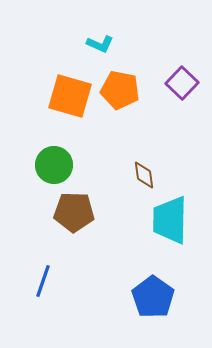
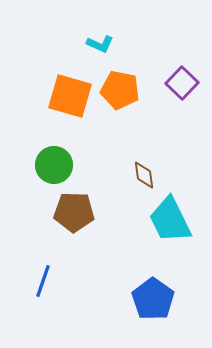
cyan trapezoid: rotated 27 degrees counterclockwise
blue pentagon: moved 2 px down
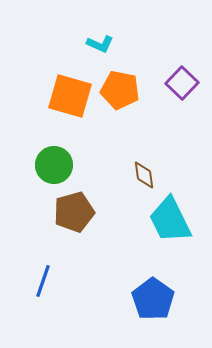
brown pentagon: rotated 18 degrees counterclockwise
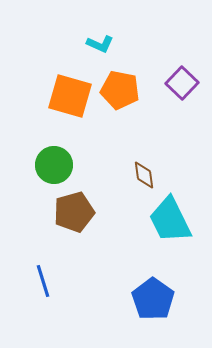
blue line: rotated 36 degrees counterclockwise
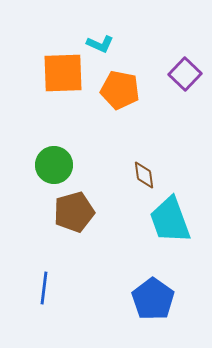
purple square: moved 3 px right, 9 px up
orange square: moved 7 px left, 23 px up; rotated 18 degrees counterclockwise
cyan trapezoid: rotated 6 degrees clockwise
blue line: moved 1 px right, 7 px down; rotated 24 degrees clockwise
